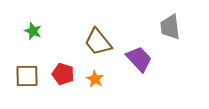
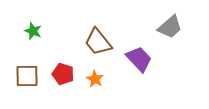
gray trapezoid: rotated 124 degrees counterclockwise
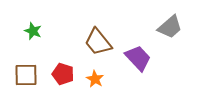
purple trapezoid: moved 1 px left, 1 px up
brown square: moved 1 px left, 1 px up
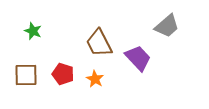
gray trapezoid: moved 3 px left, 1 px up
brown trapezoid: moved 1 px right, 1 px down; rotated 12 degrees clockwise
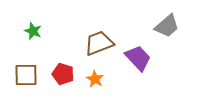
brown trapezoid: rotated 96 degrees clockwise
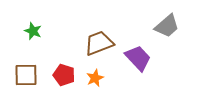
red pentagon: moved 1 px right, 1 px down
orange star: moved 1 px up; rotated 18 degrees clockwise
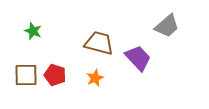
brown trapezoid: rotated 36 degrees clockwise
red pentagon: moved 9 px left
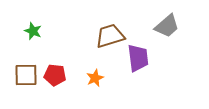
brown trapezoid: moved 11 px right, 7 px up; rotated 32 degrees counterclockwise
purple trapezoid: rotated 36 degrees clockwise
red pentagon: rotated 10 degrees counterclockwise
